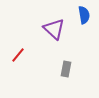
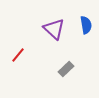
blue semicircle: moved 2 px right, 10 px down
gray rectangle: rotated 35 degrees clockwise
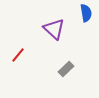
blue semicircle: moved 12 px up
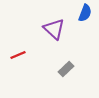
blue semicircle: moved 1 px left; rotated 30 degrees clockwise
red line: rotated 28 degrees clockwise
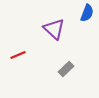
blue semicircle: moved 2 px right
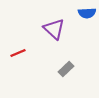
blue semicircle: rotated 66 degrees clockwise
red line: moved 2 px up
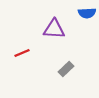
purple triangle: rotated 40 degrees counterclockwise
red line: moved 4 px right
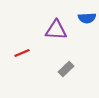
blue semicircle: moved 5 px down
purple triangle: moved 2 px right, 1 px down
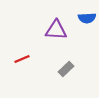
red line: moved 6 px down
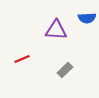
gray rectangle: moved 1 px left, 1 px down
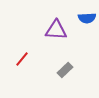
red line: rotated 28 degrees counterclockwise
